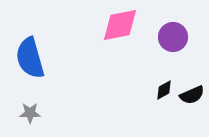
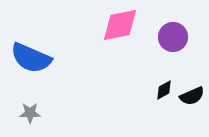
blue semicircle: moved 1 px right; rotated 51 degrees counterclockwise
black semicircle: moved 1 px down
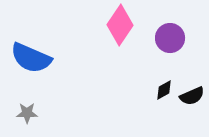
pink diamond: rotated 45 degrees counterclockwise
purple circle: moved 3 px left, 1 px down
gray star: moved 3 px left
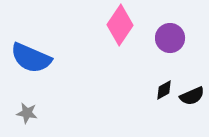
gray star: rotated 10 degrees clockwise
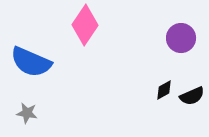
pink diamond: moved 35 px left
purple circle: moved 11 px right
blue semicircle: moved 4 px down
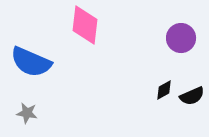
pink diamond: rotated 27 degrees counterclockwise
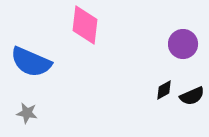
purple circle: moved 2 px right, 6 px down
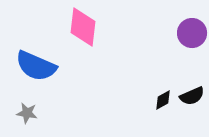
pink diamond: moved 2 px left, 2 px down
purple circle: moved 9 px right, 11 px up
blue semicircle: moved 5 px right, 4 px down
black diamond: moved 1 px left, 10 px down
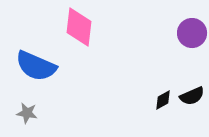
pink diamond: moved 4 px left
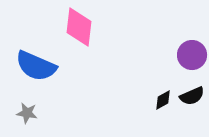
purple circle: moved 22 px down
